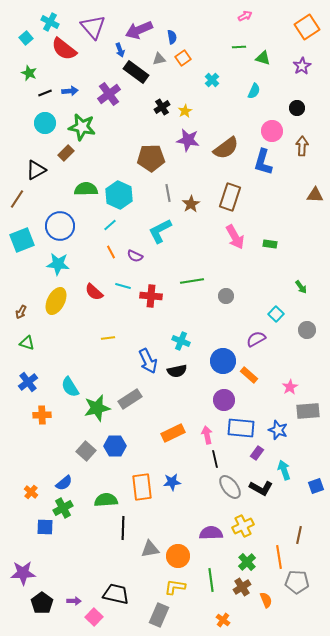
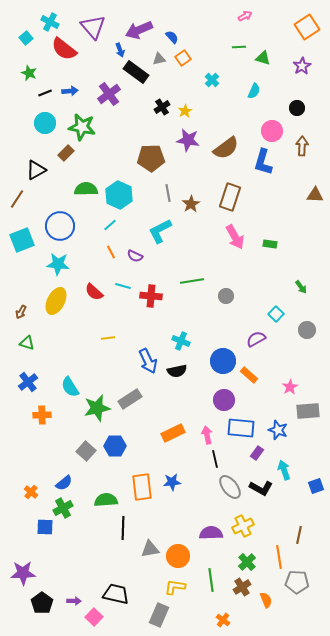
blue semicircle at (172, 37): rotated 32 degrees counterclockwise
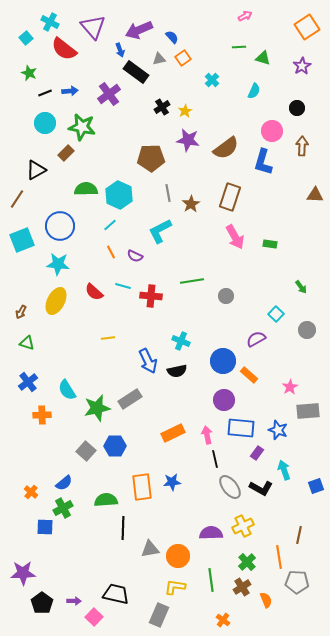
cyan semicircle at (70, 387): moved 3 px left, 3 px down
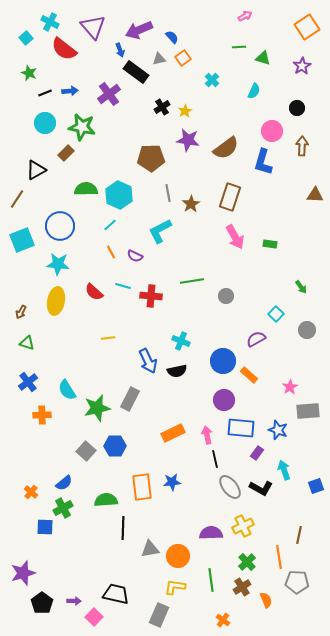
yellow ellipse at (56, 301): rotated 16 degrees counterclockwise
gray rectangle at (130, 399): rotated 30 degrees counterclockwise
purple star at (23, 573): rotated 15 degrees counterclockwise
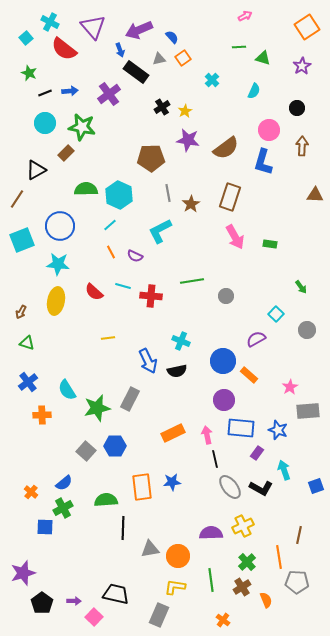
pink circle at (272, 131): moved 3 px left, 1 px up
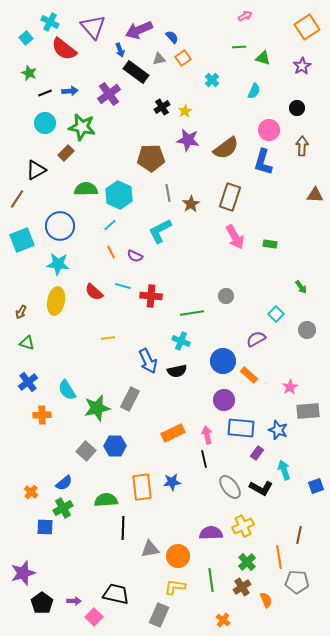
green line at (192, 281): moved 32 px down
black line at (215, 459): moved 11 px left
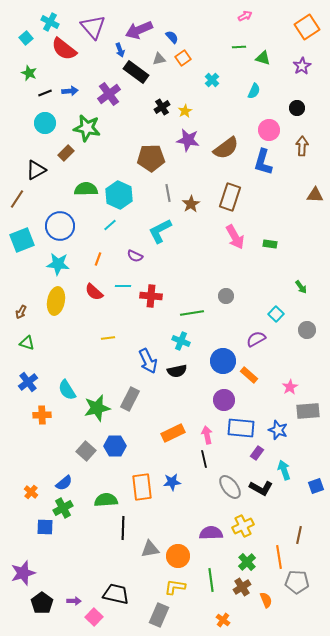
green star at (82, 127): moved 5 px right, 1 px down
orange line at (111, 252): moved 13 px left, 7 px down; rotated 48 degrees clockwise
cyan line at (123, 286): rotated 14 degrees counterclockwise
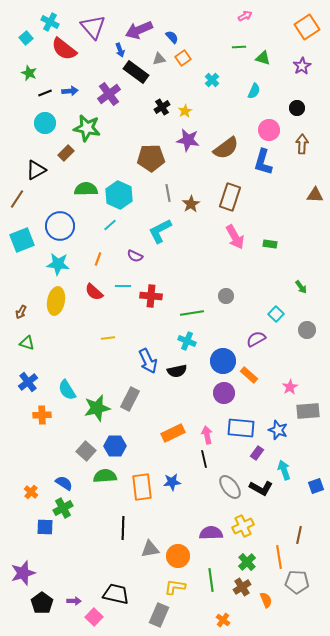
brown arrow at (302, 146): moved 2 px up
cyan cross at (181, 341): moved 6 px right
purple circle at (224, 400): moved 7 px up
blue semicircle at (64, 483): rotated 108 degrees counterclockwise
green semicircle at (106, 500): moved 1 px left, 24 px up
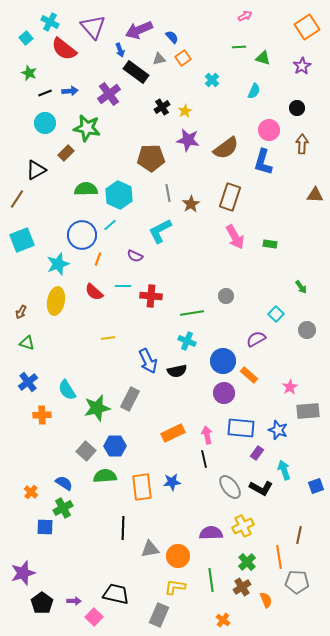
blue circle at (60, 226): moved 22 px right, 9 px down
cyan star at (58, 264): rotated 25 degrees counterclockwise
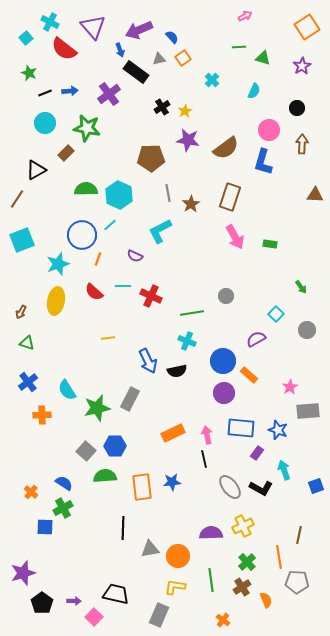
red cross at (151, 296): rotated 20 degrees clockwise
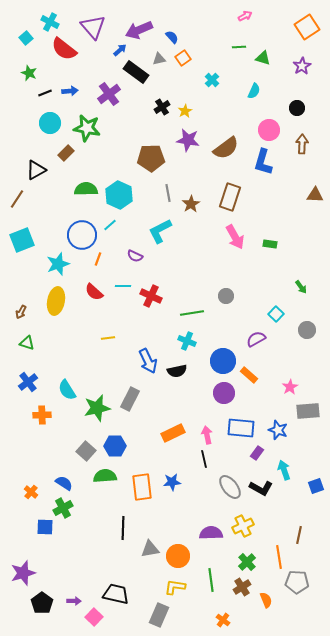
blue arrow at (120, 50): rotated 112 degrees counterclockwise
cyan circle at (45, 123): moved 5 px right
